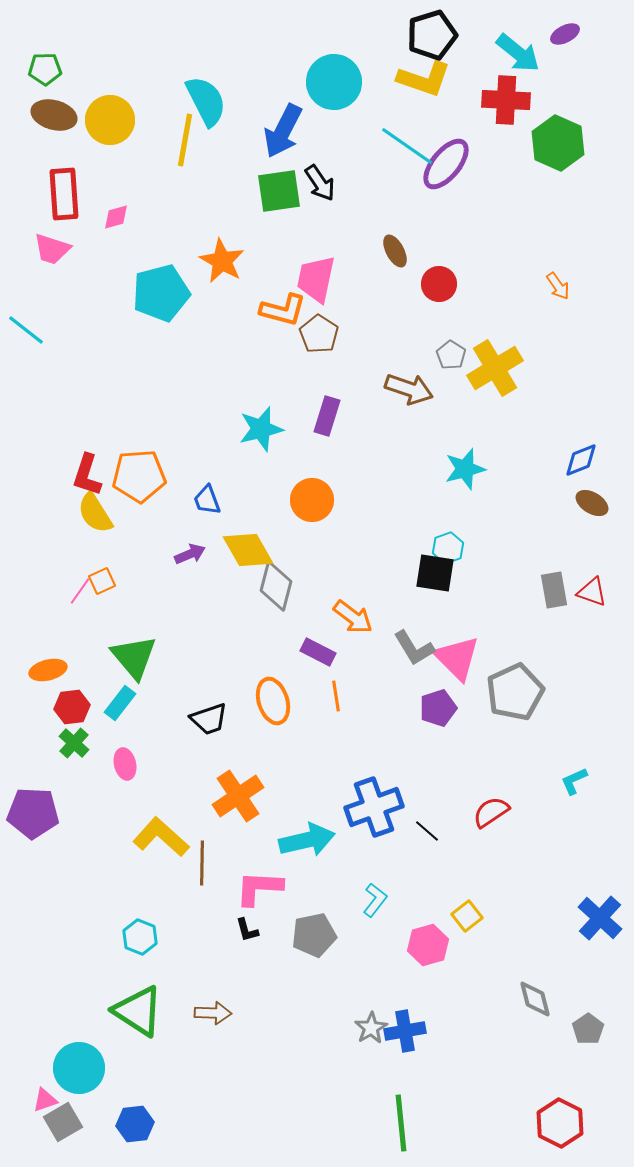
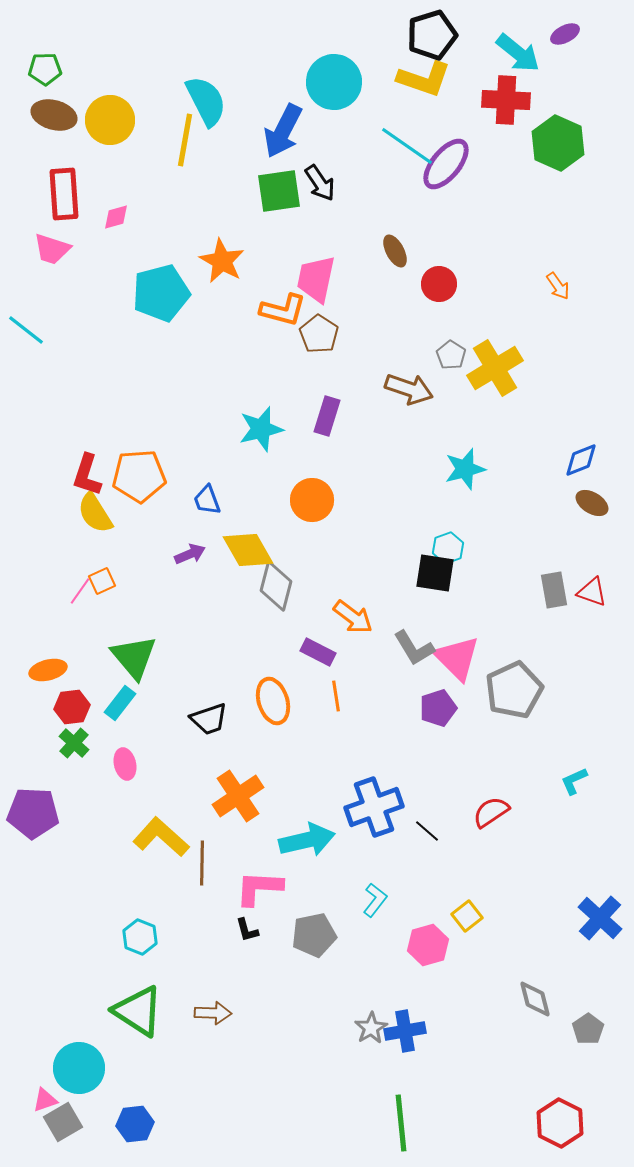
gray pentagon at (515, 692): moved 1 px left, 2 px up
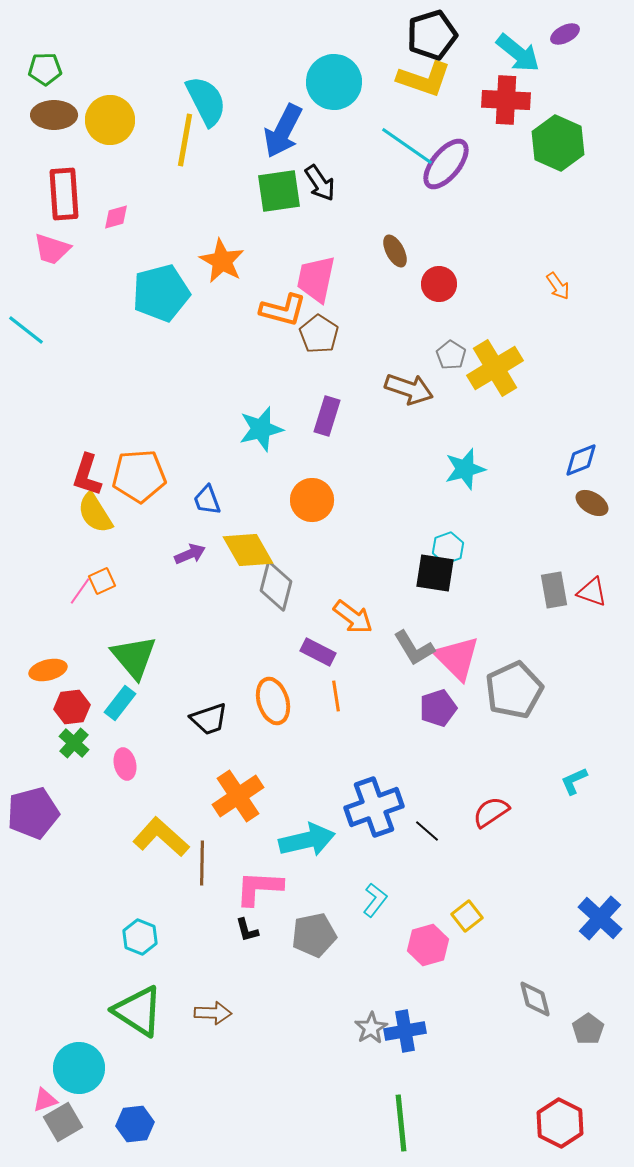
brown ellipse at (54, 115): rotated 15 degrees counterclockwise
purple pentagon at (33, 813): rotated 18 degrees counterclockwise
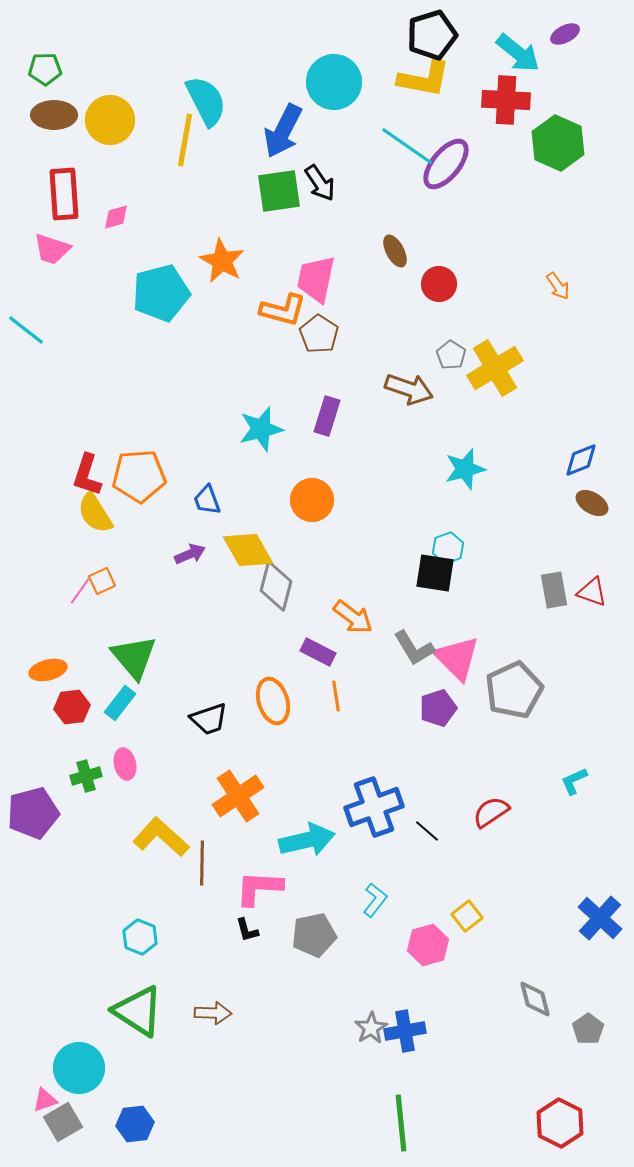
yellow L-shape at (424, 79): rotated 8 degrees counterclockwise
green cross at (74, 743): moved 12 px right, 33 px down; rotated 32 degrees clockwise
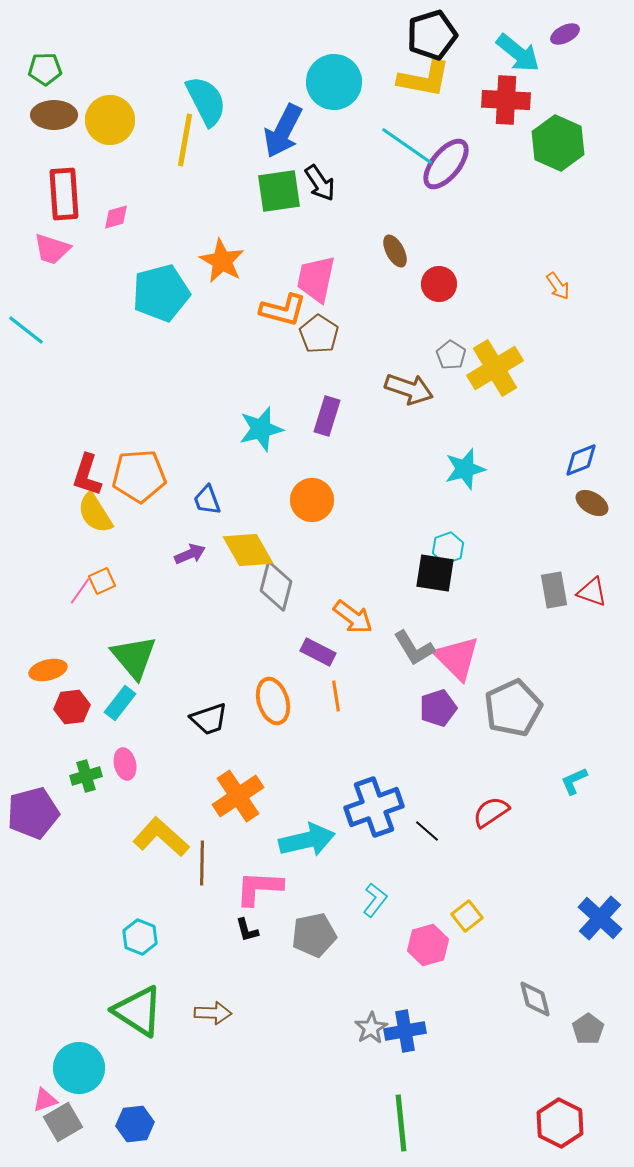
gray pentagon at (514, 690): moved 1 px left, 18 px down
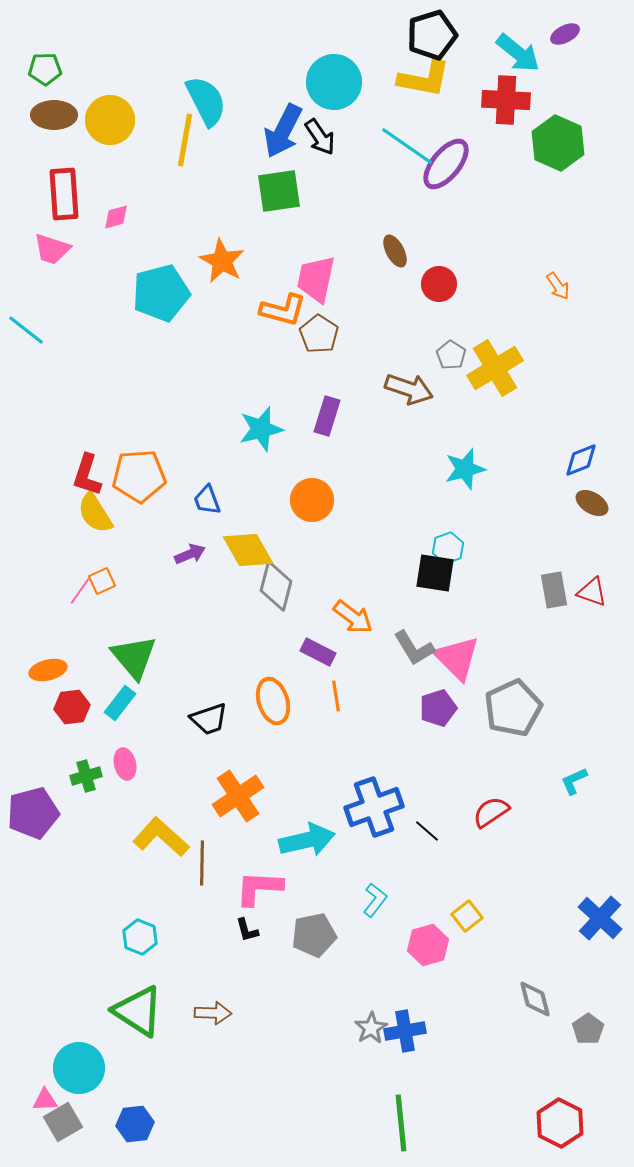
black arrow at (320, 183): moved 46 px up
pink triangle at (45, 1100): rotated 16 degrees clockwise
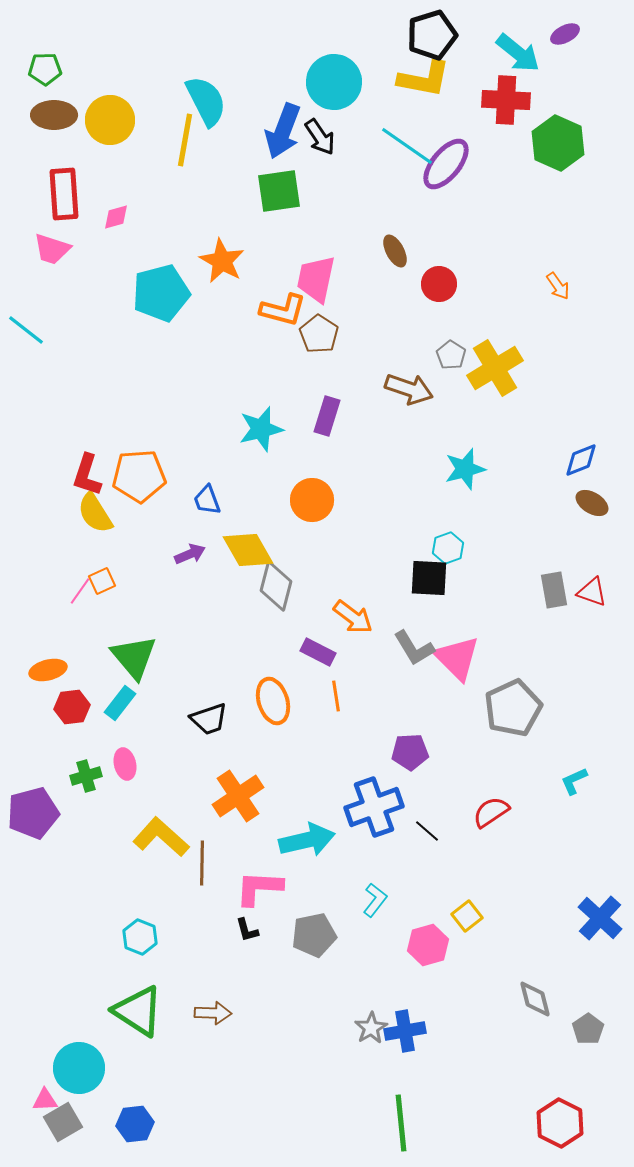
blue arrow at (283, 131): rotated 6 degrees counterclockwise
black square at (435, 573): moved 6 px left, 5 px down; rotated 6 degrees counterclockwise
purple pentagon at (438, 708): moved 28 px left, 44 px down; rotated 15 degrees clockwise
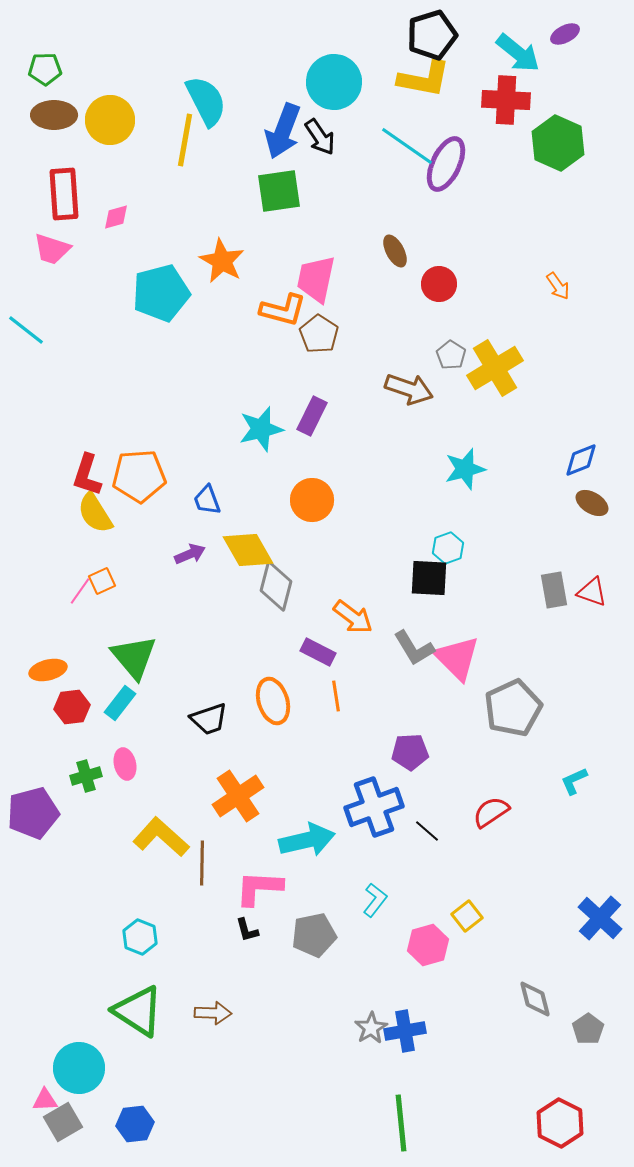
purple ellipse at (446, 164): rotated 14 degrees counterclockwise
purple rectangle at (327, 416): moved 15 px left; rotated 9 degrees clockwise
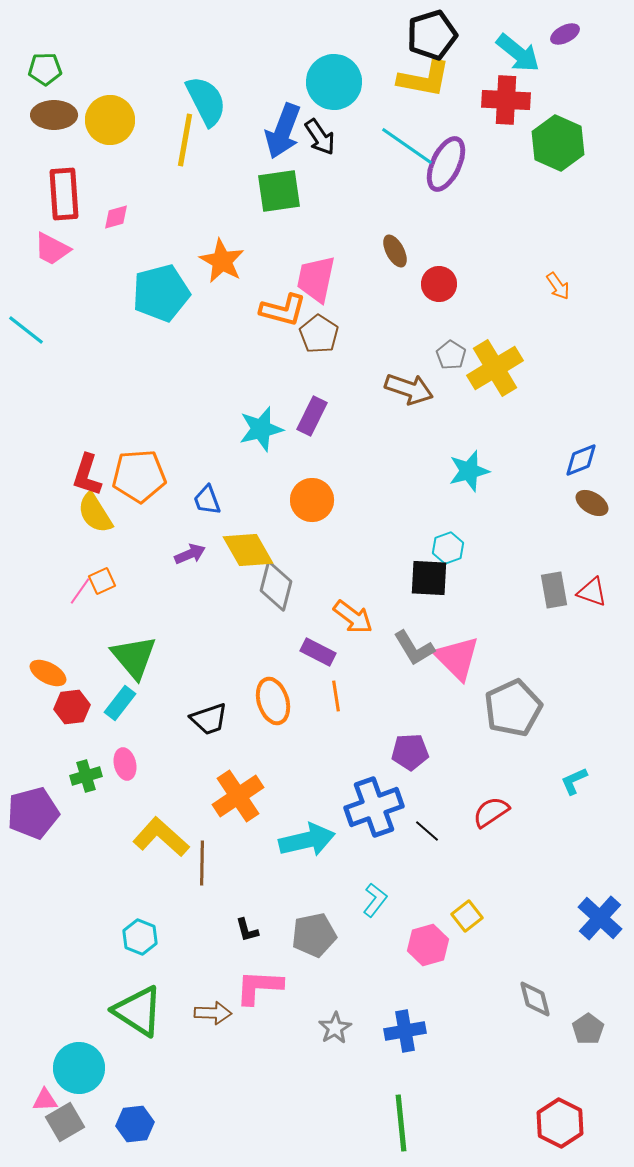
pink trapezoid at (52, 249): rotated 9 degrees clockwise
cyan star at (465, 469): moved 4 px right, 2 px down
orange ellipse at (48, 670): moved 3 px down; rotated 42 degrees clockwise
pink L-shape at (259, 888): moved 99 px down
gray star at (371, 1028): moved 36 px left
gray square at (63, 1122): moved 2 px right
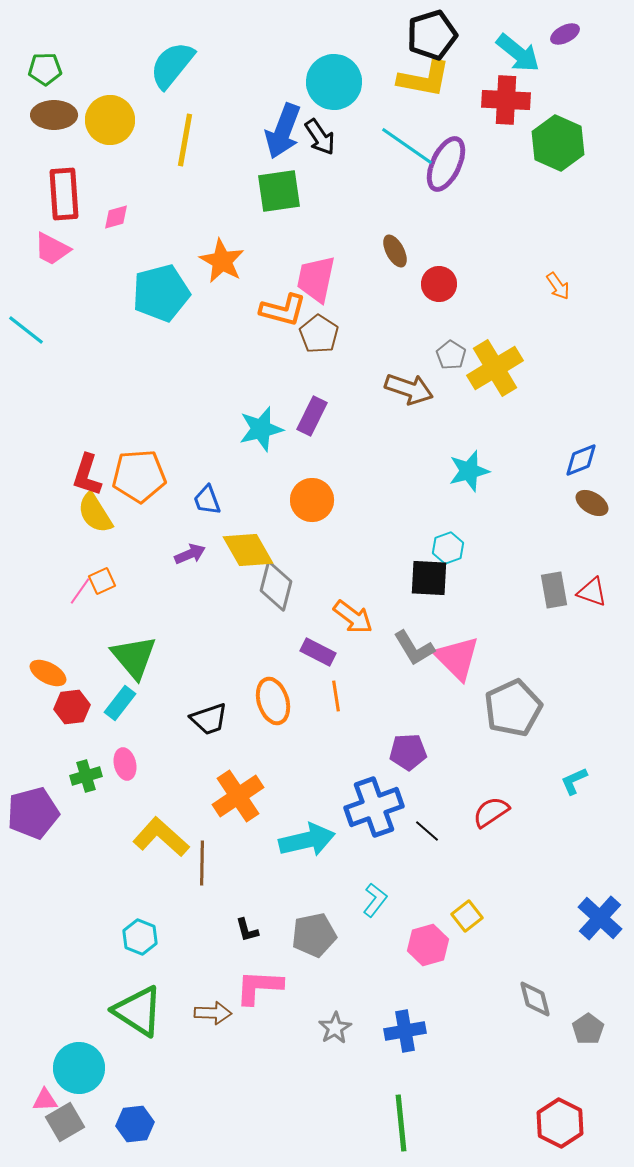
cyan semicircle at (206, 101): moved 34 px left, 36 px up; rotated 114 degrees counterclockwise
purple pentagon at (410, 752): moved 2 px left
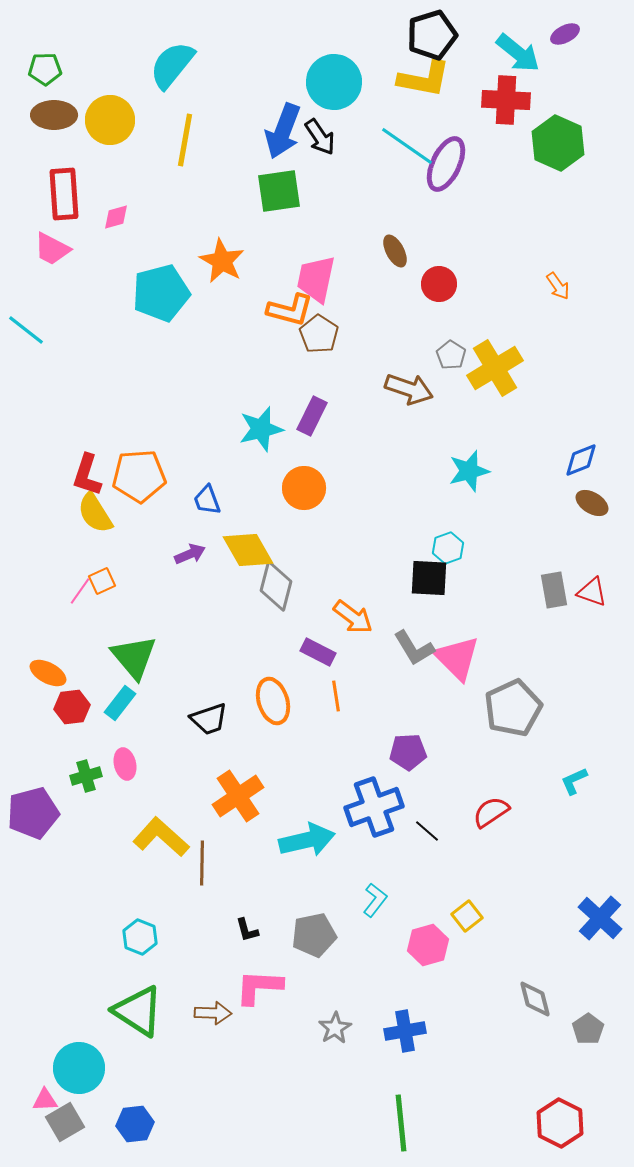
orange L-shape at (283, 310): moved 7 px right
orange circle at (312, 500): moved 8 px left, 12 px up
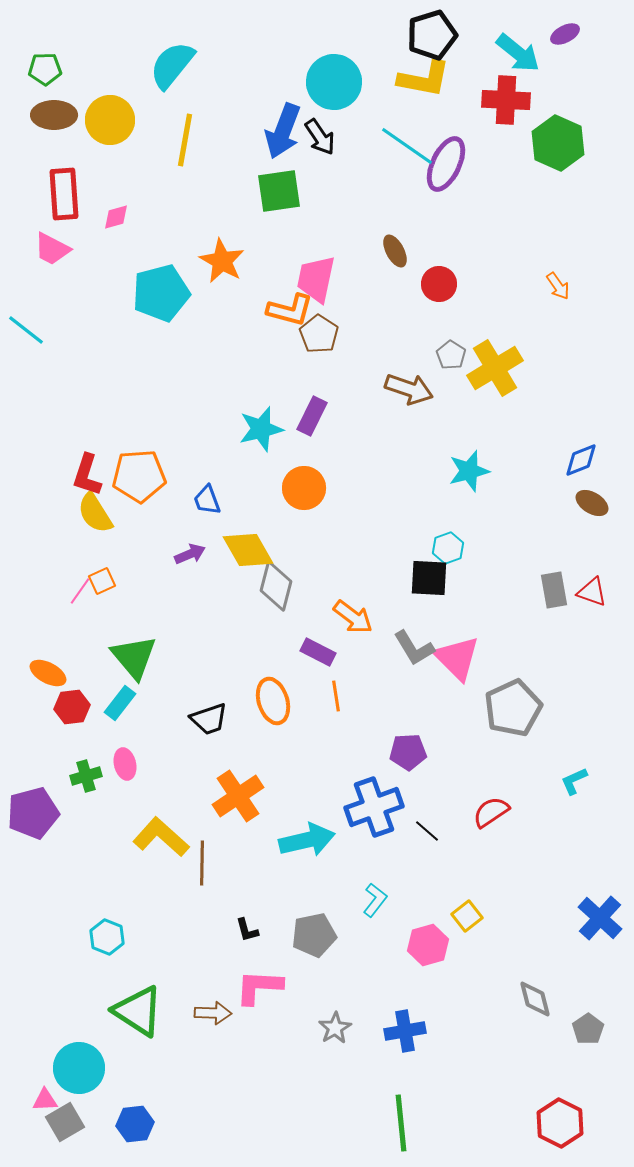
cyan hexagon at (140, 937): moved 33 px left
